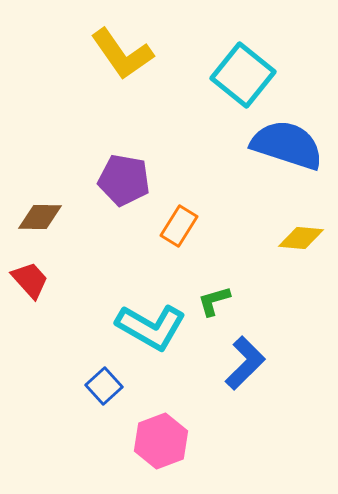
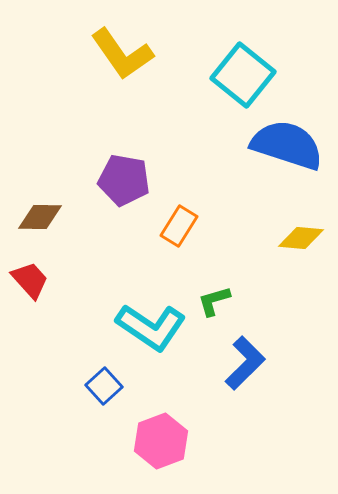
cyan L-shape: rotated 4 degrees clockwise
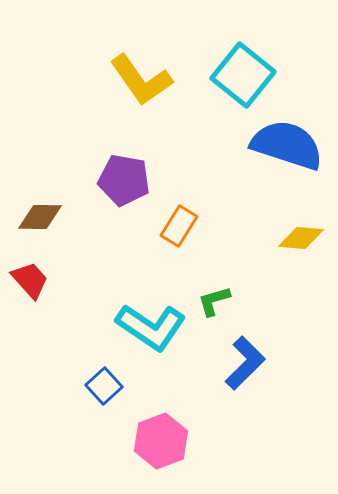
yellow L-shape: moved 19 px right, 26 px down
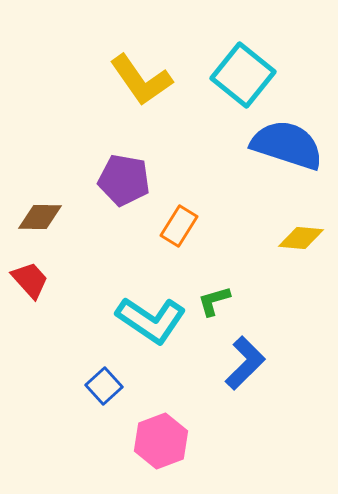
cyan L-shape: moved 7 px up
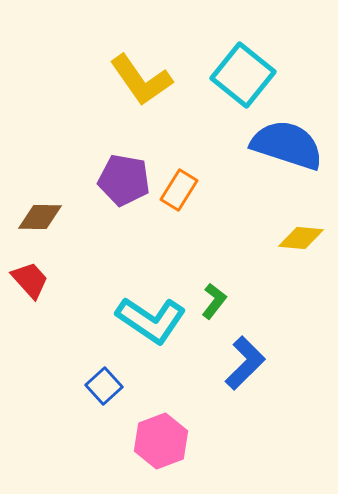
orange rectangle: moved 36 px up
green L-shape: rotated 144 degrees clockwise
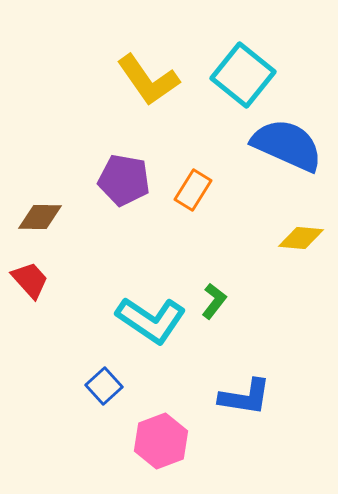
yellow L-shape: moved 7 px right
blue semicircle: rotated 6 degrees clockwise
orange rectangle: moved 14 px right
blue L-shape: moved 34 px down; rotated 54 degrees clockwise
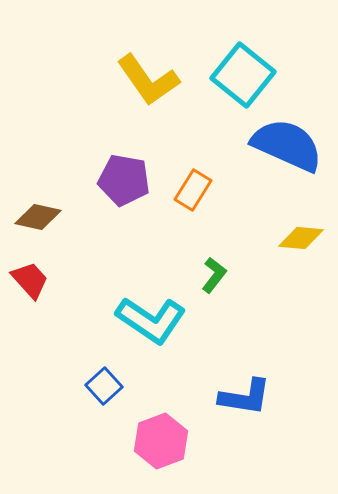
brown diamond: moved 2 px left; rotated 12 degrees clockwise
green L-shape: moved 26 px up
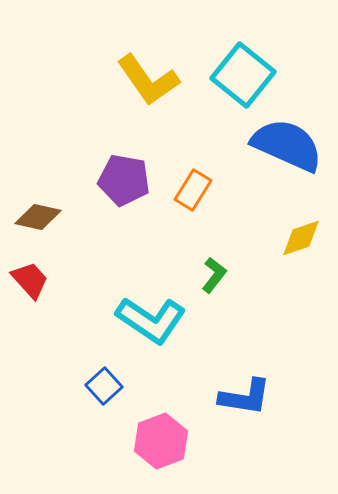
yellow diamond: rotated 24 degrees counterclockwise
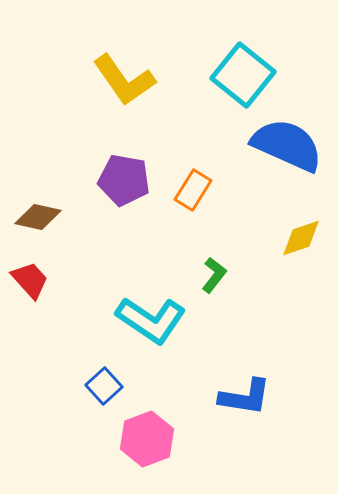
yellow L-shape: moved 24 px left
pink hexagon: moved 14 px left, 2 px up
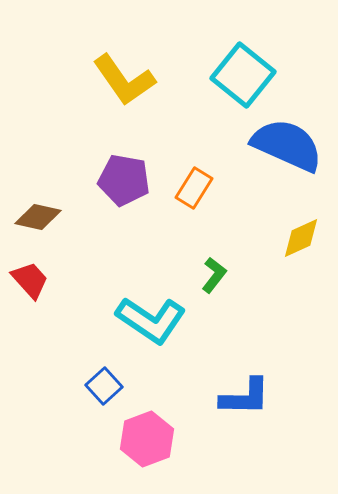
orange rectangle: moved 1 px right, 2 px up
yellow diamond: rotated 6 degrees counterclockwise
blue L-shape: rotated 8 degrees counterclockwise
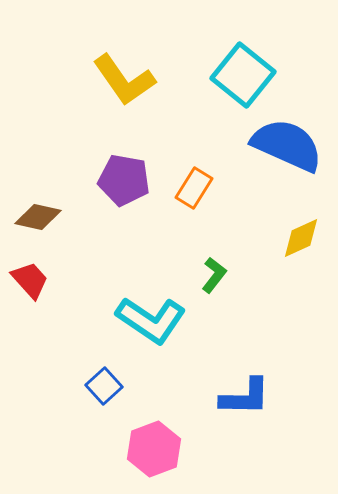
pink hexagon: moved 7 px right, 10 px down
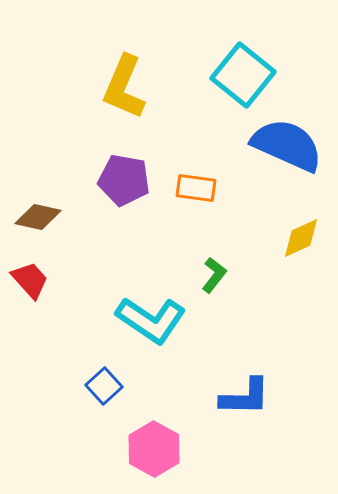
yellow L-shape: moved 7 px down; rotated 58 degrees clockwise
orange rectangle: moved 2 px right; rotated 66 degrees clockwise
pink hexagon: rotated 10 degrees counterclockwise
